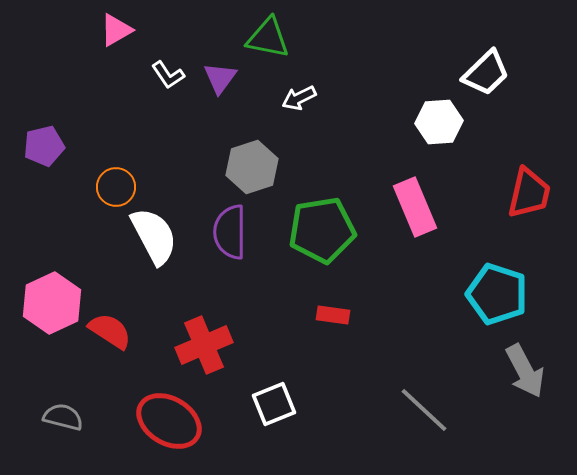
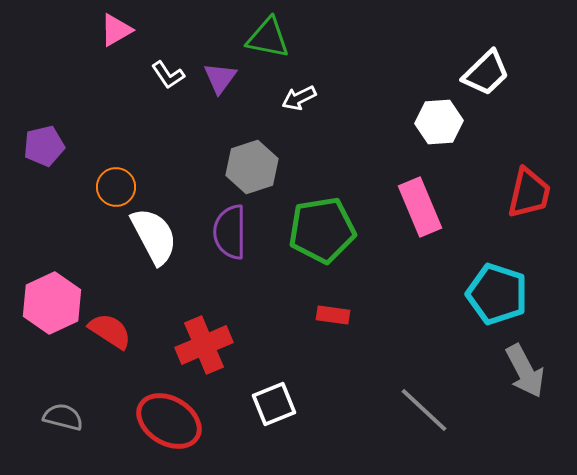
pink rectangle: moved 5 px right
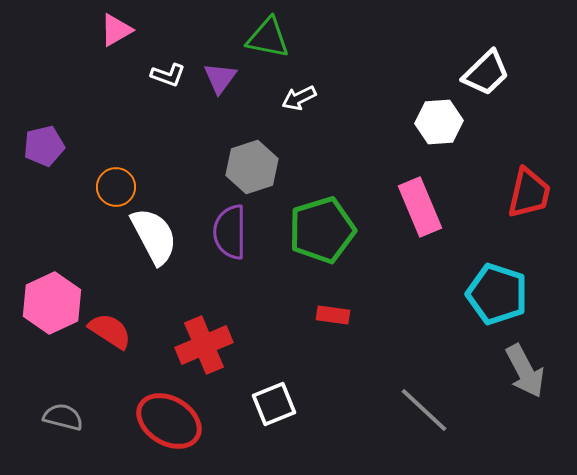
white L-shape: rotated 36 degrees counterclockwise
green pentagon: rotated 8 degrees counterclockwise
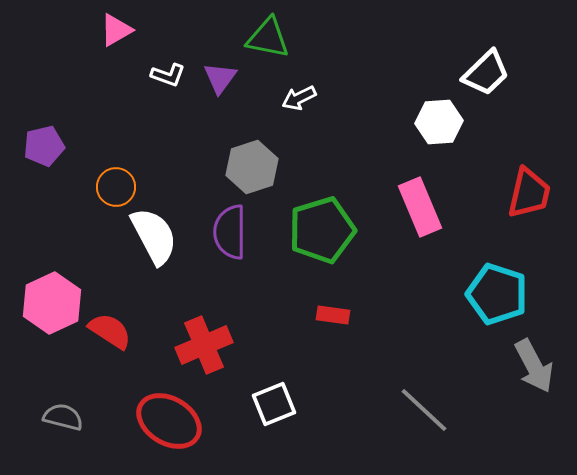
gray arrow: moved 9 px right, 5 px up
